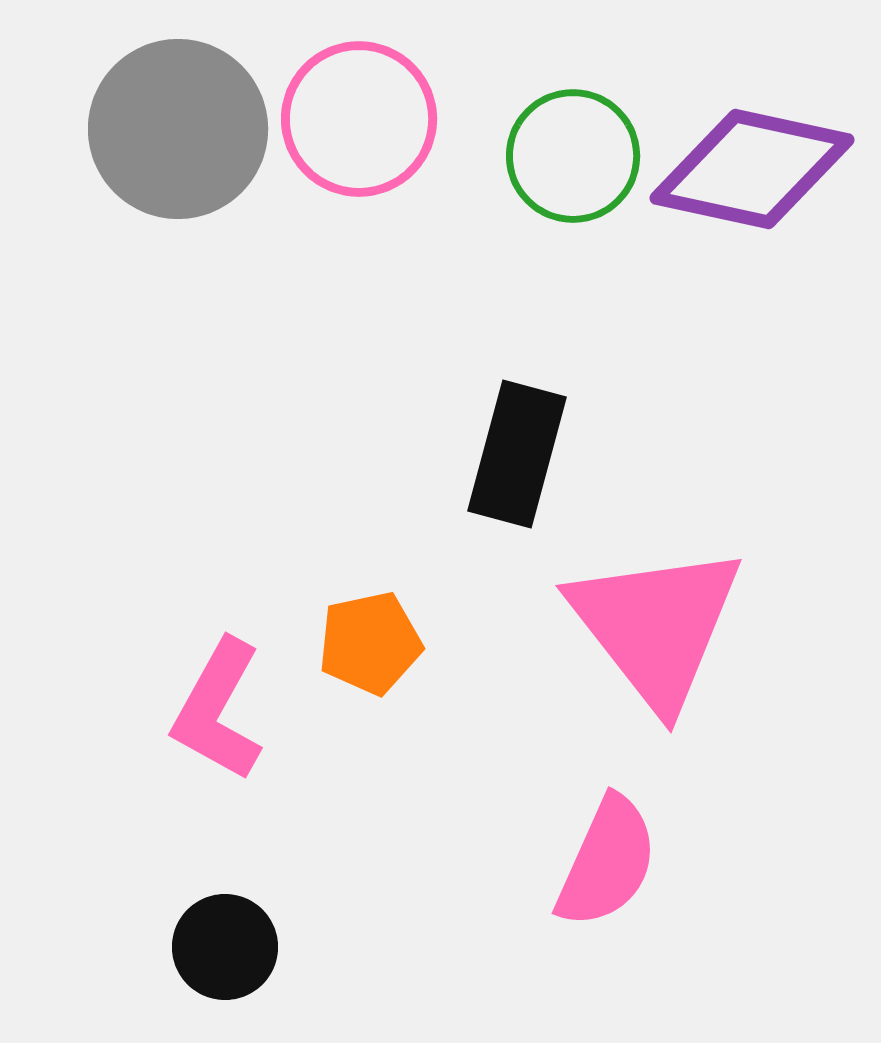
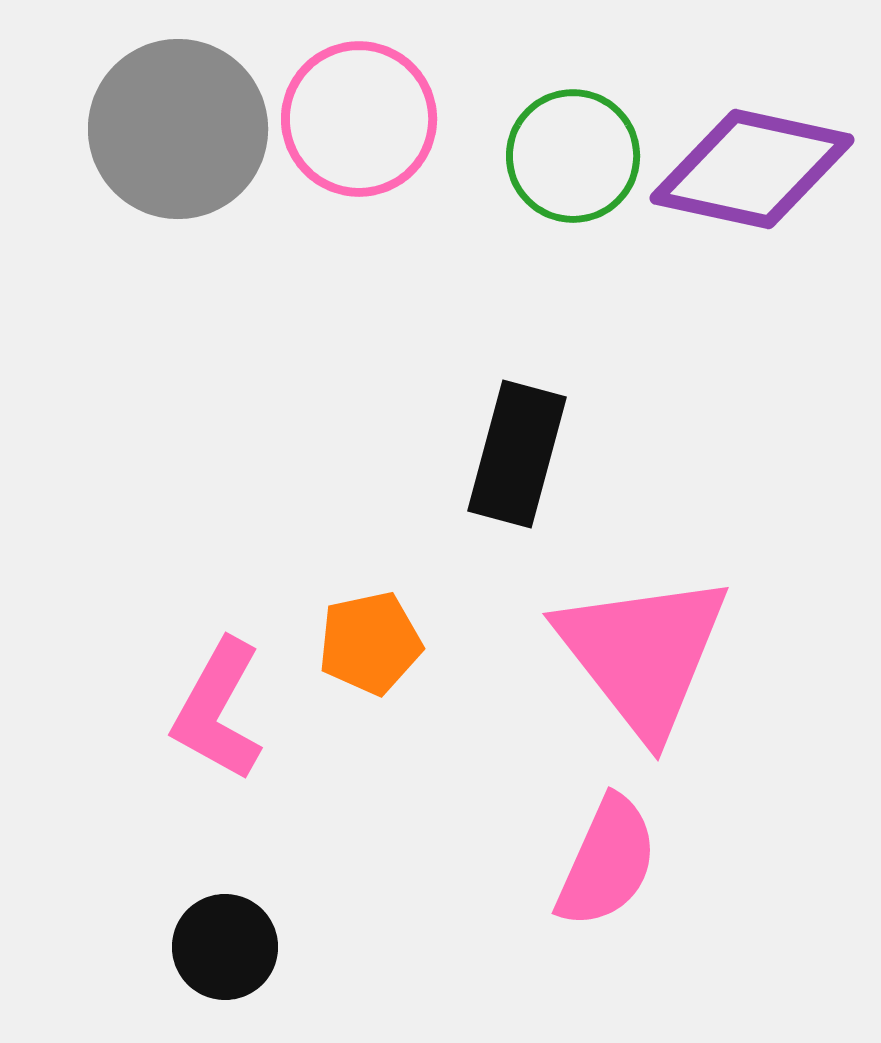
pink triangle: moved 13 px left, 28 px down
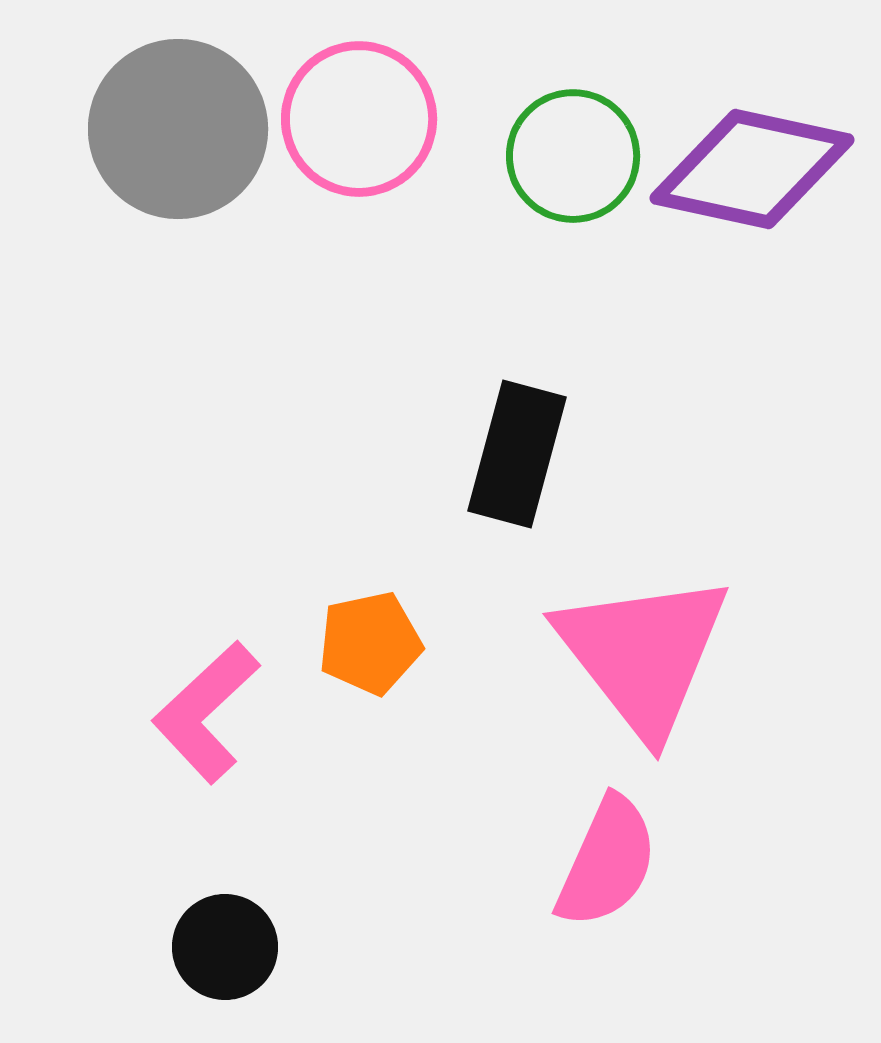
pink L-shape: moved 12 px left, 2 px down; rotated 18 degrees clockwise
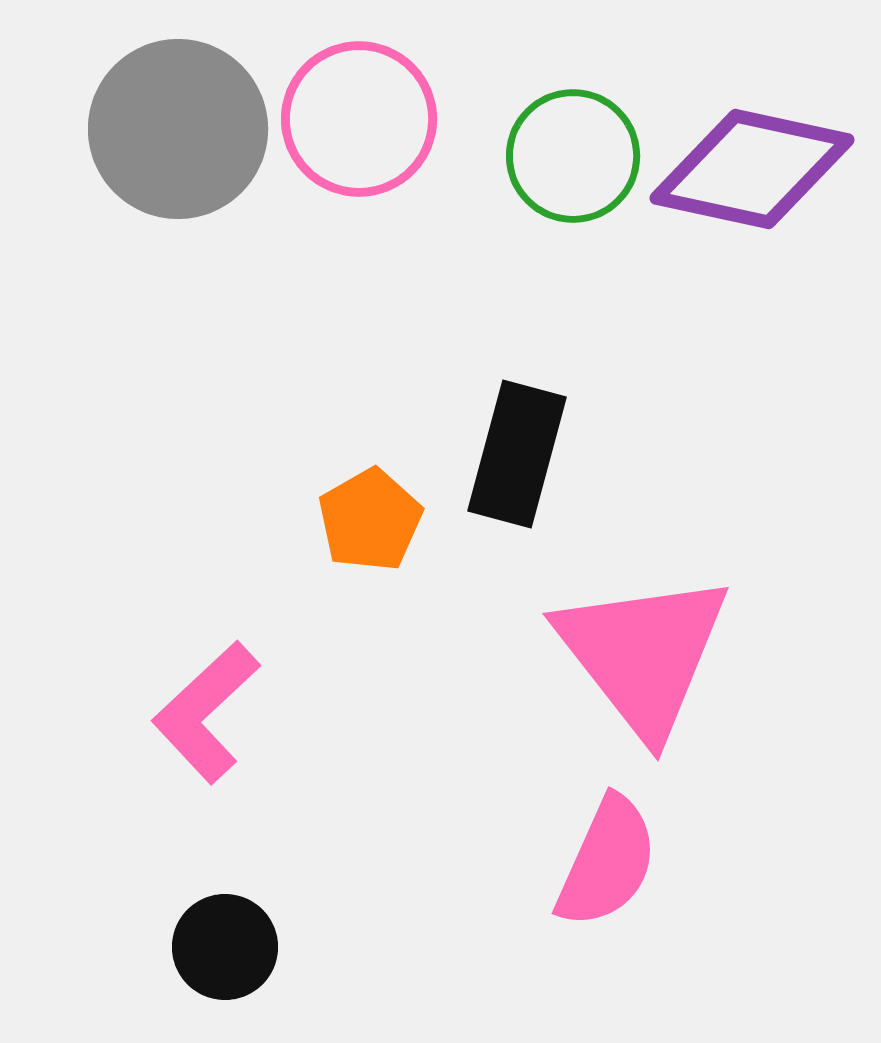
orange pentagon: moved 123 px up; rotated 18 degrees counterclockwise
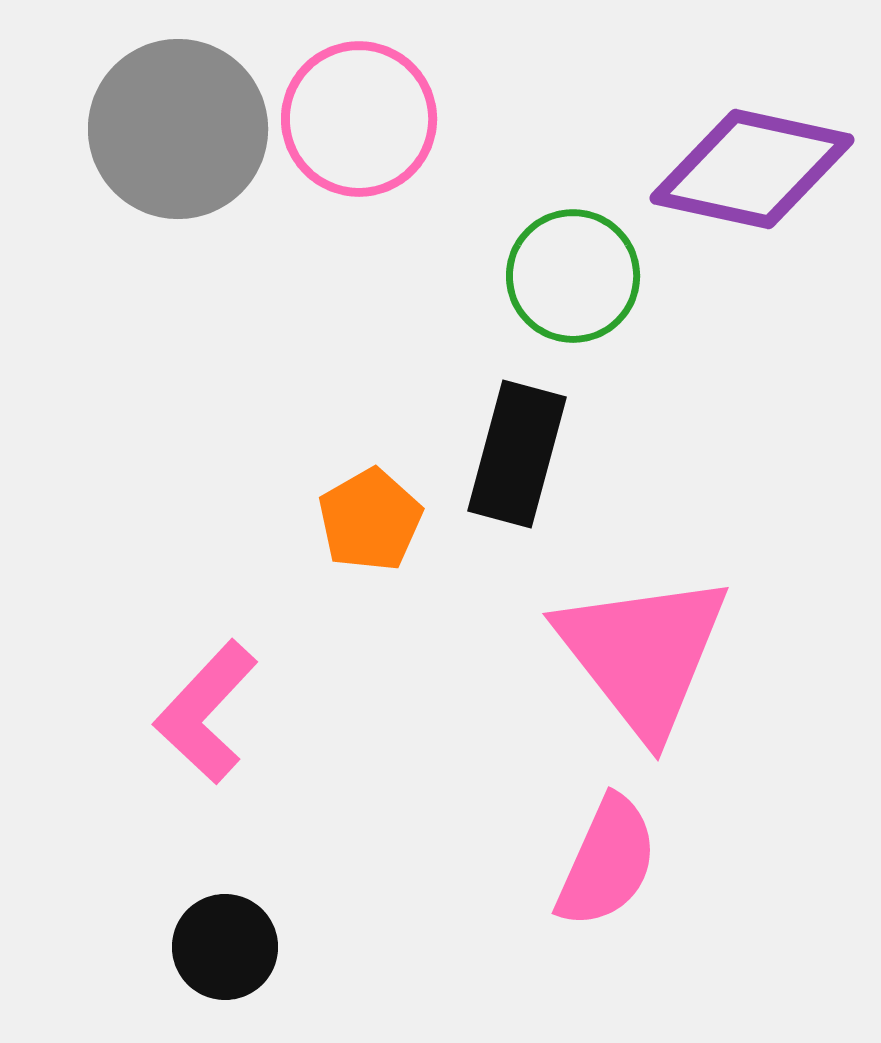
green circle: moved 120 px down
pink L-shape: rotated 4 degrees counterclockwise
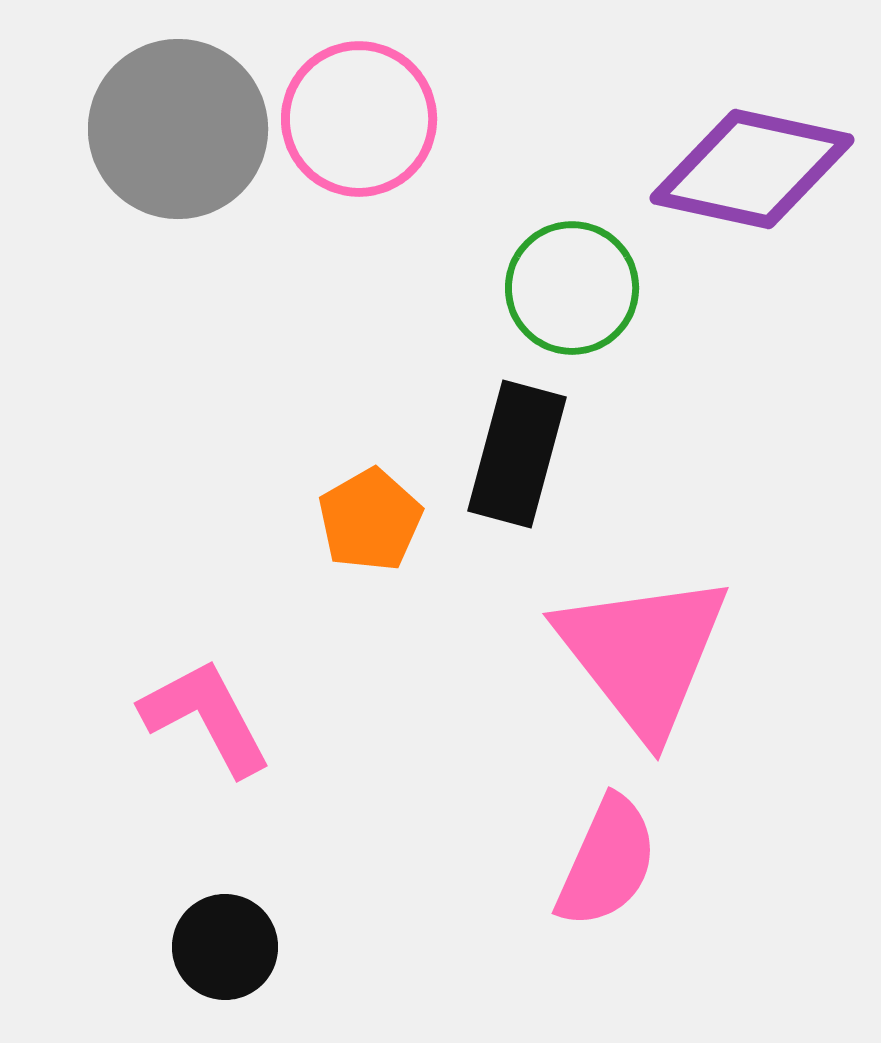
green circle: moved 1 px left, 12 px down
pink L-shape: moved 5 px down; rotated 109 degrees clockwise
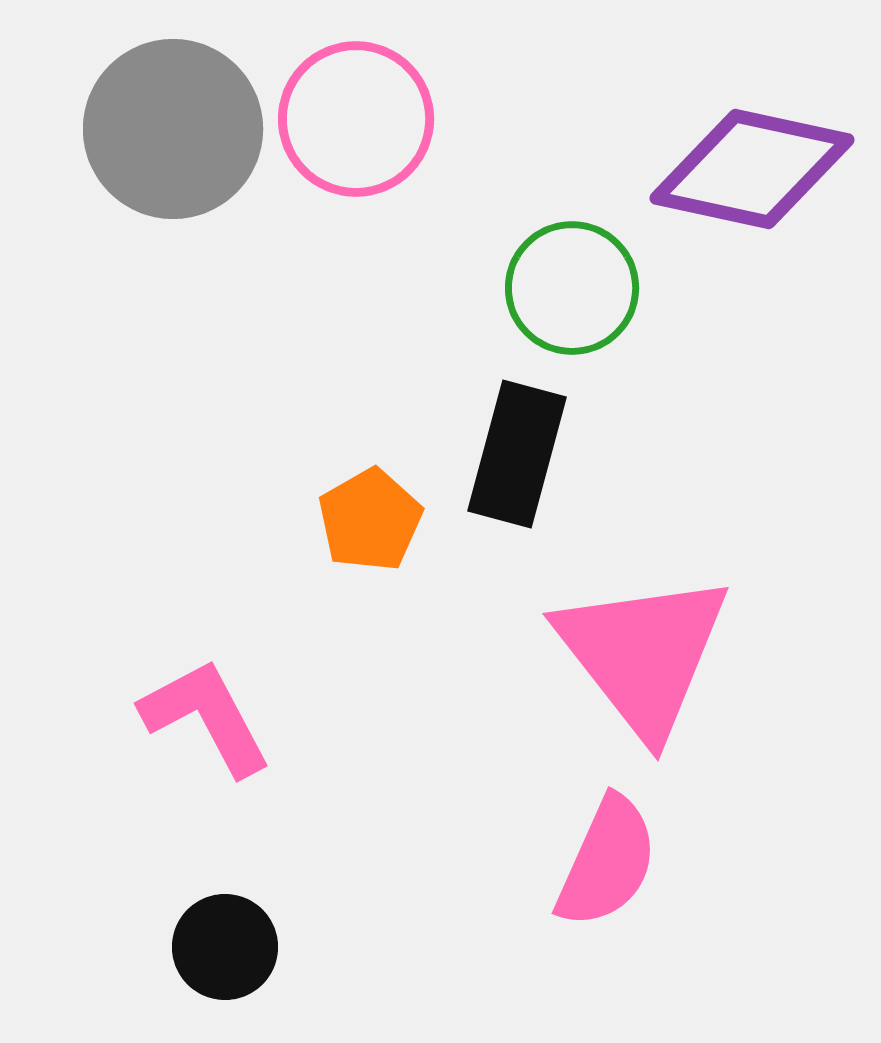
pink circle: moved 3 px left
gray circle: moved 5 px left
